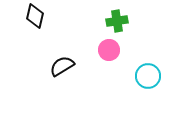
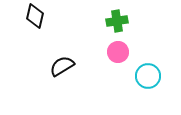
pink circle: moved 9 px right, 2 px down
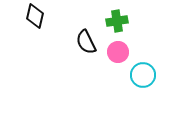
black semicircle: moved 24 px right, 24 px up; rotated 85 degrees counterclockwise
cyan circle: moved 5 px left, 1 px up
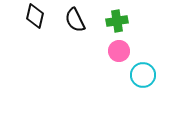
black semicircle: moved 11 px left, 22 px up
pink circle: moved 1 px right, 1 px up
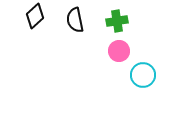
black diamond: rotated 35 degrees clockwise
black semicircle: rotated 15 degrees clockwise
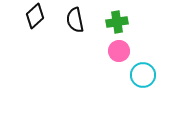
green cross: moved 1 px down
